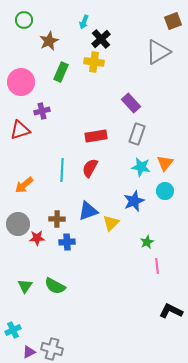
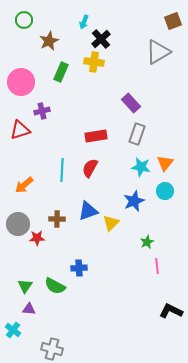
blue cross: moved 12 px right, 26 px down
cyan cross: rotated 28 degrees counterclockwise
purple triangle: moved 43 px up; rotated 32 degrees clockwise
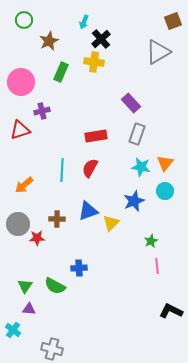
green star: moved 4 px right, 1 px up
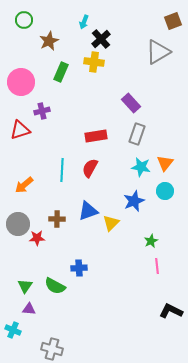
cyan cross: rotated 14 degrees counterclockwise
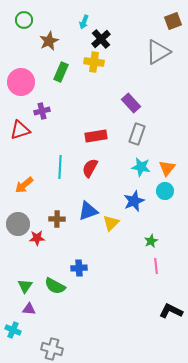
orange triangle: moved 2 px right, 5 px down
cyan line: moved 2 px left, 3 px up
pink line: moved 1 px left
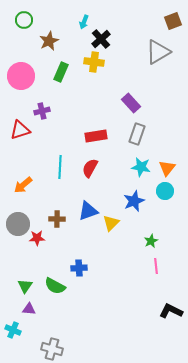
pink circle: moved 6 px up
orange arrow: moved 1 px left
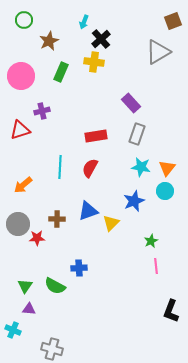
black L-shape: rotated 95 degrees counterclockwise
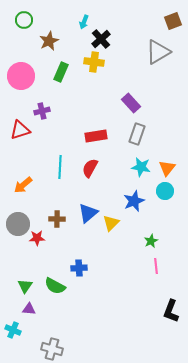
blue triangle: moved 2 px down; rotated 20 degrees counterclockwise
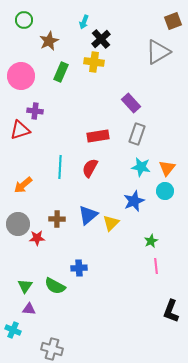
purple cross: moved 7 px left; rotated 21 degrees clockwise
red rectangle: moved 2 px right
blue triangle: moved 2 px down
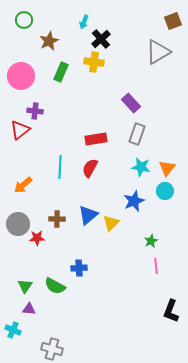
red triangle: rotated 20 degrees counterclockwise
red rectangle: moved 2 px left, 3 px down
